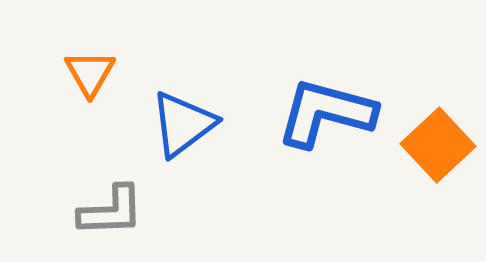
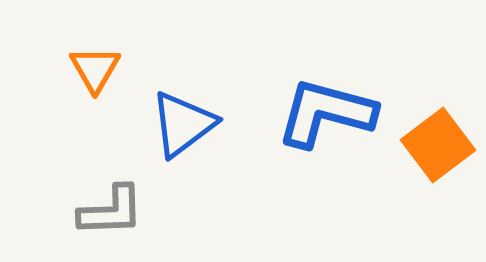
orange triangle: moved 5 px right, 4 px up
orange square: rotated 6 degrees clockwise
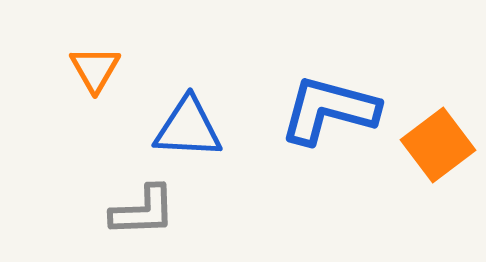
blue L-shape: moved 3 px right, 3 px up
blue triangle: moved 5 px right, 4 px down; rotated 40 degrees clockwise
gray L-shape: moved 32 px right
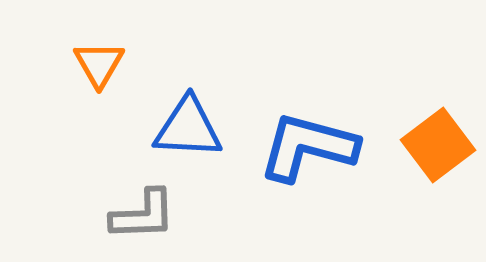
orange triangle: moved 4 px right, 5 px up
blue L-shape: moved 21 px left, 37 px down
gray L-shape: moved 4 px down
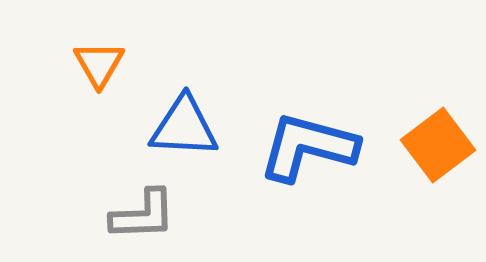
blue triangle: moved 4 px left, 1 px up
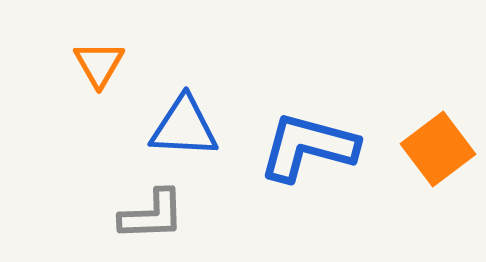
orange square: moved 4 px down
gray L-shape: moved 9 px right
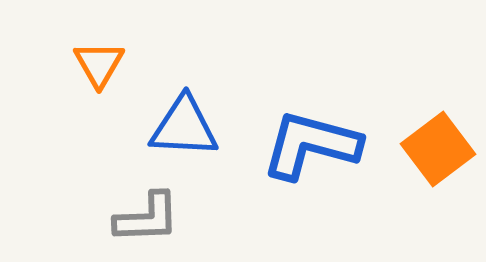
blue L-shape: moved 3 px right, 2 px up
gray L-shape: moved 5 px left, 3 px down
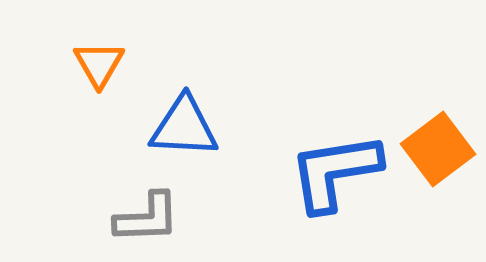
blue L-shape: moved 24 px right, 27 px down; rotated 24 degrees counterclockwise
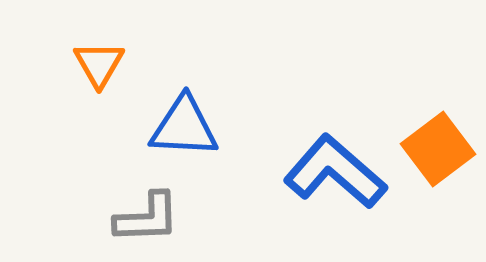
blue L-shape: rotated 50 degrees clockwise
